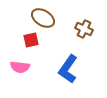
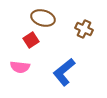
brown ellipse: rotated 15 degrees counterclockwise
red square: rotated 21 degrees counterclockwise
blue L-shape: moved 4 px left, 3 px down; rotated 16 degrees clockwise
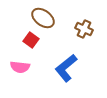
brown ellipse: rotated 20 degrees clockwise
red square: rotated 21 degrees counterclockwise
blue L-shape: moved 2 px right, 4 px up
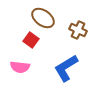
brown cross: moved 6 px left, 1 px down
blue L-shape: rotated 8 degrees clockwise
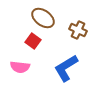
red square: moved 2 px right, 1 px down
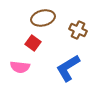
brown ellipse: rotated 50 degrees counterclockwise
red square: moved 2 px down
blue L-shape: moved 2 px right
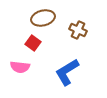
blue L-shape: moved 1 px left, 4 px down
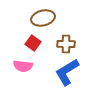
brown cross: moved 12 px left, 14 px down; rotated 24 degrees counterclockwise
pink semicircle: moved 3 px right, 1 px up
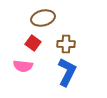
blue L-shape: rotated 148 degrees clockwise
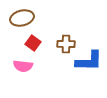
brown ellipse: moved 21 px left
blue L-shape: moved 22 px right, 11 px up; rotated 64 degrees clockwise
